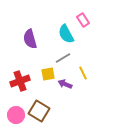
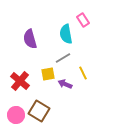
cyan semicircle: rotated 18 degrees clockwise
red cross: rotated 30 degrees counterclockwise
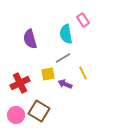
red cross: moved 2 px down; rotated 24 degrees clockwise
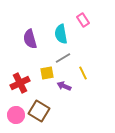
cyan semicircle: moved 5 px left
yellow square: moved 1 px left, 1 px up
purple arrow: moved 1 px left, 2 px down
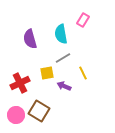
pink rectangle: rotated 64 degrees clockwise
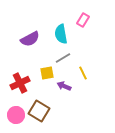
purple semicircle: rotated 102 degrees counterclockwise
